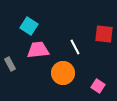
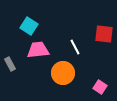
pink square: moved 2 px right, 1 px down
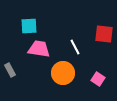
cyan square: rotated 36 degrees counterclockwise
pink trapezoid: moved 1 px right, 1 px up; rotated 15 degrees clockwise
gray rectangle: moved 6 px down
pink square: moved 2 px left, 8 px up
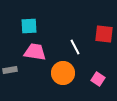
pink trapezoid: moved 4 px left, 3 px down
gray rectangle: rotated 72 degrees counterclockwise
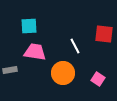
white line: moved 1 px up
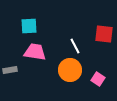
orange circle: moved 7 px right, 3 px up
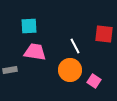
pink square: moved 4 px left, 2 px down
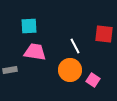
pink square: moved 1 px left, 1 px up
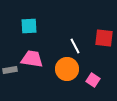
red square: moved 4 px down
pink trapezoid: moved 3 px left, 7 px down
orange circle: moved 3 px left, 1 px up
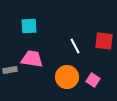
red square: moved 3 px down
orange circle: moved 8 px down
